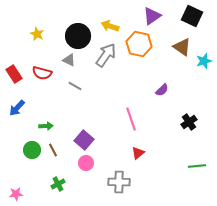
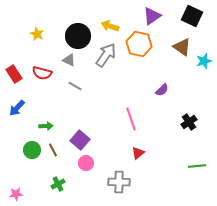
purple square: moved 4 px left
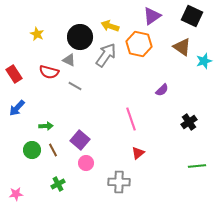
black circle: moved 2 px right, 1 px down
red semicircle: moved 7 px right, 1 px up
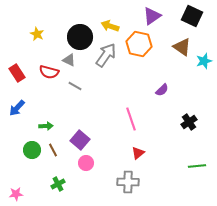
red rectangle: moved 3 px right, 1 px up
gray cross: moved 9 px right
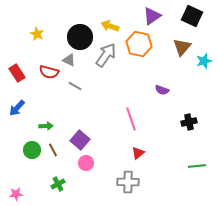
brown triangle: rotated 36 degrees clockwise
purple semicircle: rotated 64 degrees clockwise
black cross: rotated 21 degrees clockwise
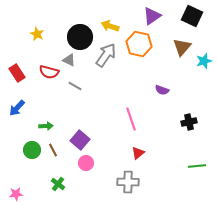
green cross: rotated 24 degrees counterclockwise
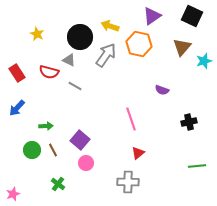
pink star: moved 3 px left; rotated 16 degrees counterclockwise
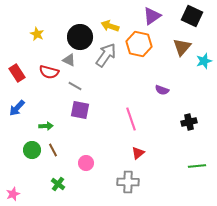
purple square: moved 30 px up; rotated 30 degrees counterclockwise
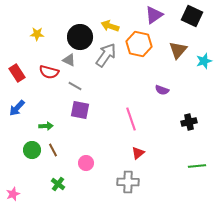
purple triangle: moved 2 px right, 1 px up
yellow star: rotated 24 degrees counterclockwise
brown triangle: moved 4 px left, 3 px down
